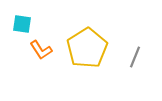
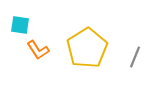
cyan square: moved 2 px left, 1 px down
orange L-shape: moved 3 px left
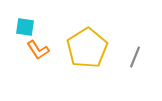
cyan square: moved 5 px right, 2 px down
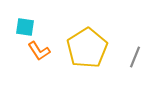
orange L-shape: moved 1 px right, 1 px down
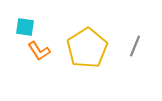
gray line: moved 11 px up
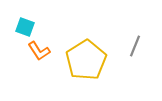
cyan square: rotated 12 degrees clockwise
yellow pentagon: moved 1 px left, 12 px down
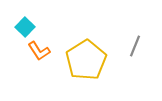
cyan square: rotated 24 degrees clockwise
